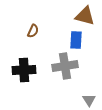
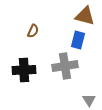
blue rectangle: moved 2 px right; rotated 12 degrees clockwise
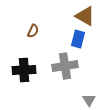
brown triangle: rotated 15 degrees clockwise
blue rectangle: moved 1 px up
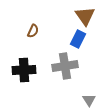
brown triangle: rotated 25 degrees clockwise
blue rectangle: rotated 12 degrees clockwise
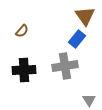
brown semicircle: moved 11 px left; rotated 16 degrees clockwise
blue rectangle: moved 1 px left; rotated 12 degrees clockwise
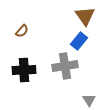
blue rectangle: moved 2 px right, 2 px down
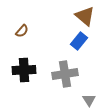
brown triangle: rotated 15 degrees counterclockwise
gray cross: moved 8 px down
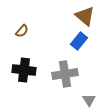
black cross: rotated 10 degrees clockwise
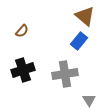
black cross: moved 1 px left; rotated 25 degrees counterclockwise
